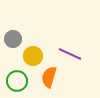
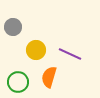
gray circle: moved 12 px up
yellow circle: moved 3 px right, 6 px up
green circle: moved 1 px right, 1 px down
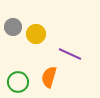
yellow circle: moved 16 px up
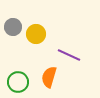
purple line: moved 1 px left, 1 px down
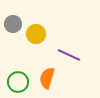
gray circle: moved 3 px up
orange semicircle: moved 2 px left, 1 px down
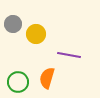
purple line: rotated 15 degrees counterclockwise
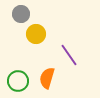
gray circle: moved 8 px right, 10 px up
purple line: rotated 45 degrees clockwise
green circle: moved 1 px up
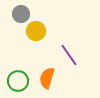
yellow circle: moved 3 px up
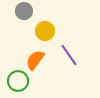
gray circle: moved 3 px right, 3 px up
yellow circle: moved 9 px right
orange semicircle: moved 12 px left, 18 px up; rotated 20 degrees clockwise
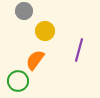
purple line: moved 10 px right, 5 px up; rotated 50 degrees clockwise
